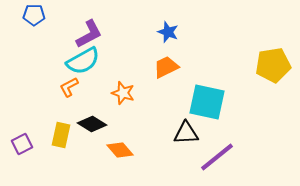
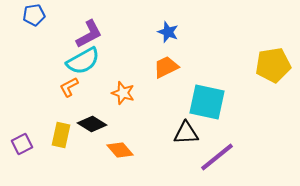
blue pentagon: rotated 10 degrees counterclockwise
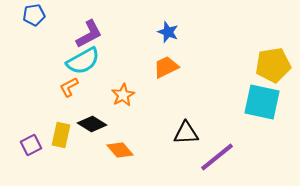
orange star: moved 2 px down; rotated 25 degrees clockwise
cyan square: moved 55 px right
purple square: moved 9 px right, 1 px down
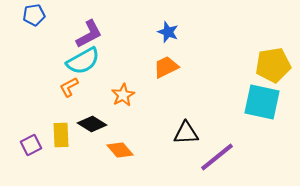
yellow rectangle: rotated 15 degrees counterclockwise
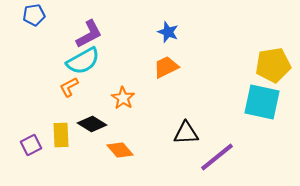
orange star: moved 3 px down; rotated 10 degrees counterclockwise
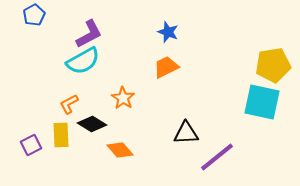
blue pentagon: rotated 20 degrees counterclockwise
orange L-shape: moved 17 px down
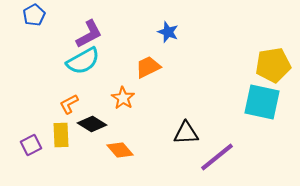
orange trapezoid: moved 18 px left
